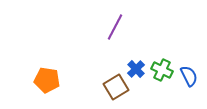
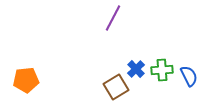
purple line: moved 2 px left, 9 px up
green cross: rotated 30 degrees counterclockwise
orange pentagon: moved 21 px left; rotated 15 degrees counterclockwise
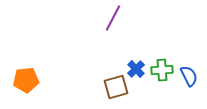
brown square: rotated 15 degrees clockwise
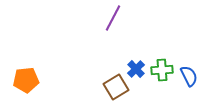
brown square: rotated 15 degrees counterclockwise
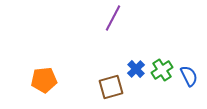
green cross: rotated 30 degrees counterclockwise
orange pentagon: moved 18 px right
brown square: moved 5 px left; rotated 15 degrees clockwise
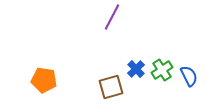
purple line: moved 1 px left, 1 px up
orange pentagon: rotated 15 degrees clockwise
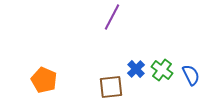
green cross: rotated 20 degrees counterclockwise
blue semicircle: moved 2 px right, 1 px up
orange pentagon: rotated 15 degrees clockwise
brown square: rotated 10 degrees clockwise
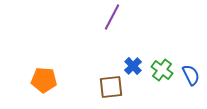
blue cross: moved 3 px left, 3 px up
orange pentagon: rotated 20 degrees counterclockwise
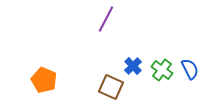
purple line: moved 6 px left, 2 px down
blue semicircle: moved 1 px left, 6 px up
orange pentagon: rotated 20 degrees clockwise
brown square: rotated 30 degrees clockwise
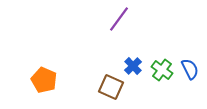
purple line: moved 13 px right; rotated 8 degrees clockwise
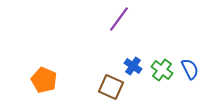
blue cross: rotated 12 degrees counterclockwise
